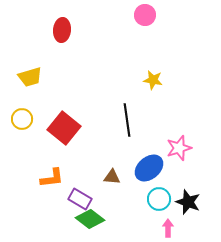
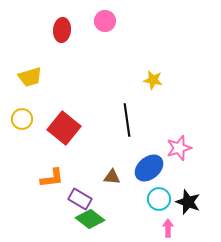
pink circle: moved 40 px left, 6 px down
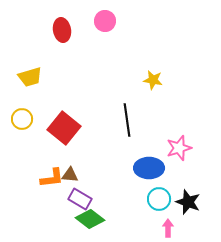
red ellipse: rotated 15 degrees counterclockwise
blue ellipse: rotated 40 degrees clockwise
brown triangle: moved 42 px left, 2 px up
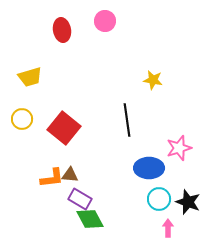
green diamond: rotated 24 degrees clockwise
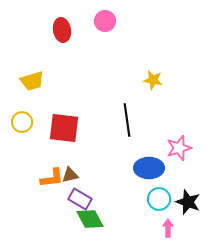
yellow trapezoid: moved 2 px right, 4 px down
yellow circle: moved 3 px down
red square: rotated 32 degrees counterclockwise
brown triangle: rotated 18 degrees counterclockwise
